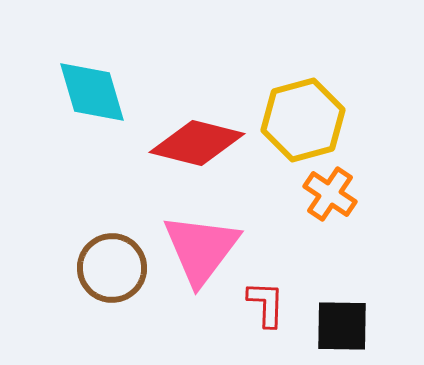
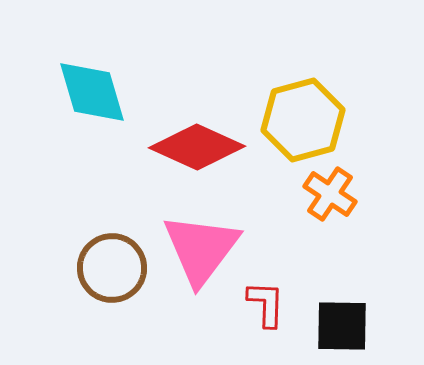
red diamond: moved 4 px down; rotated 10 degrees clockwise
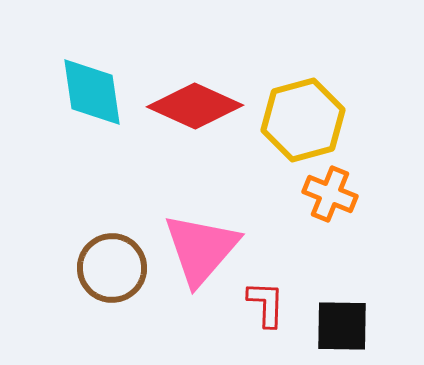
cyan diamond: rotated 8 degrees clockwise
red diamond: moved 2 px left, 41 px up
orange cross: rotated 12 degrees counterclockwise
pink triangle: rotated 4 degrees clockwise
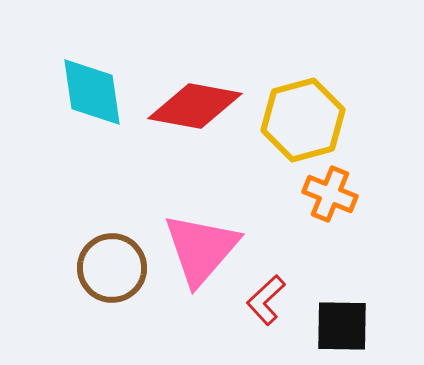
red diamond: rotated 14 degrees counterclockwise
red L-shape: moved 4 px up; rotated 135 degrees counterclockwise
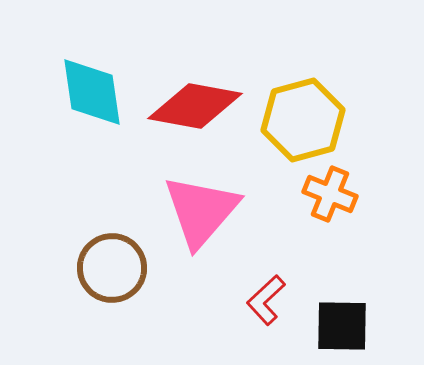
pink triangle: moved 38 px up
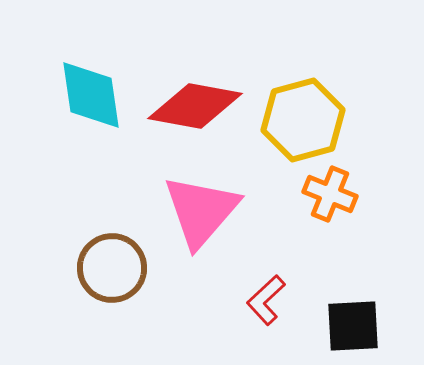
cyan diamond: moved 1 px left, 3 px down
black square: moved 11 px right; rotated 4 degrees counterclockwise
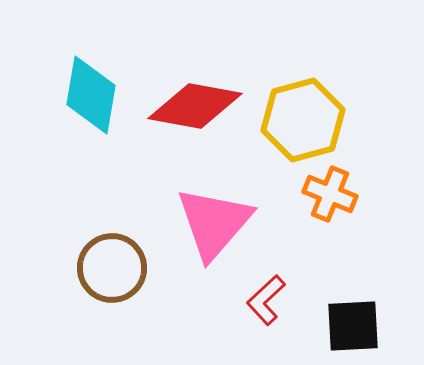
cyan diamond: rotated 18 degrees clockwise
pink triangle: moved 13 px right, 12 px down
